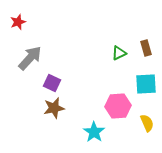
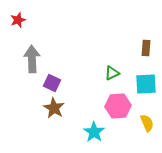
red star: moved 2 px up
brown rectangle: rotated 21 degrees clockwise
green triangle: moved 7 px left, 20 px down
gray arrow: moved 2 px right, 1 px down; rotated 44 degrees counterclockwise
brown star: rotated 30 degrees counterclockwise
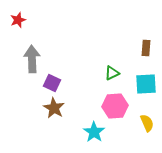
pink hexagon: moved 3 px left
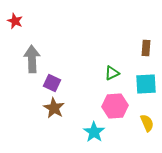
red star: moved 3 px left, 1 px down; rotated 28 degrees counterclockwise
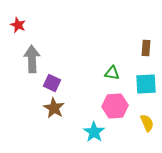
red star: moved 3 px right, 4 px down
green triangle: rotated 35 degrees clockwise
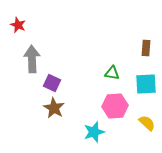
yellow semicircle: rotated 24 degrees counterclockwise
cyan star: rotated 20 degrees clockwise
